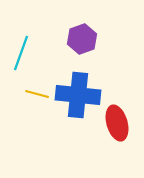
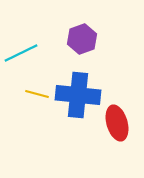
cyan line: rotated 44 degrees clockwise
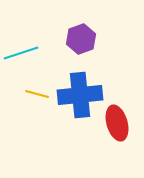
purple hexagon: moved 1 px left
cyan line: rotated 8 degrees clockwise
blue cross: moved 2 px right; rotated 12 degrees counterclockwise
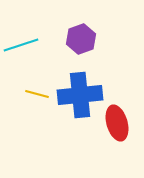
cyan line: moved 8 px up
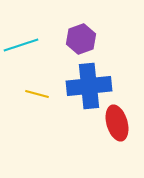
blue cross: moved 9 px right, 9 px up
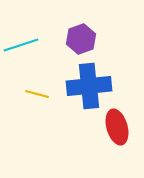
red ellipse: moved 4 px down
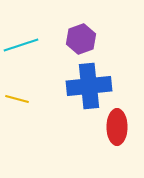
yellow line: moved 20 px left, 5 px down
red ellipse: rotated 16 degrees clockwise
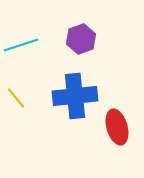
blue cross: moved 14 px left, 10 px down
yellow line: moved 1 px left, 1 px up; rotated 35 degrees clockwise
red ellipse: rotated 16 degrees counterclockwise
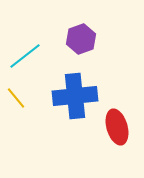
cyan line: moved 4 px right, 11 px down; rotated 20 degrees counterclockwise
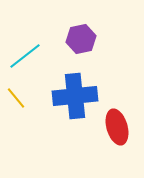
purple hexagon: rotated 8 degrees clockwise
